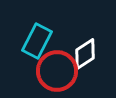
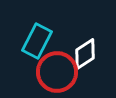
red circle: moved 1 px down
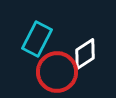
cyan rectangle: moved 2 px up
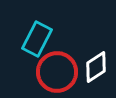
white diamond: moved 11 px right, 13 px down
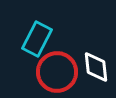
white diamond: rotated 64 degrees counterclockwise
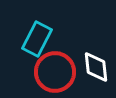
red circle: moved 2 px left
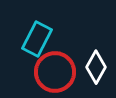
white diamond: rotated 36 degrees clockwise
